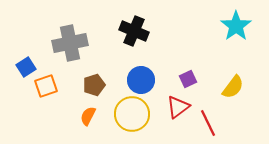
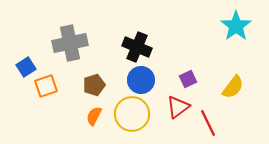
black cross: moved 3 px right, 16 px down
orange semicircle: moved 6 px right
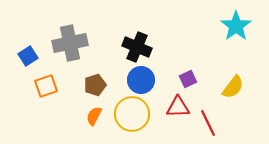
blue square: moved 2 px right, 11 px up
brown pentagon: moved 1 px right
red triangle: rotated 35 degrees clockwise
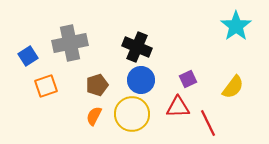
brown pentagon: moved 2 px right
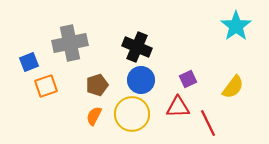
blue square: moved 1 px right, 6 px down; rotated 12 degrees clockwise
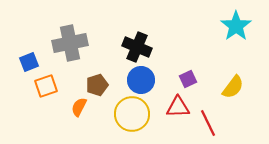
orange semicircle: moved 15 px left, 9 px up
